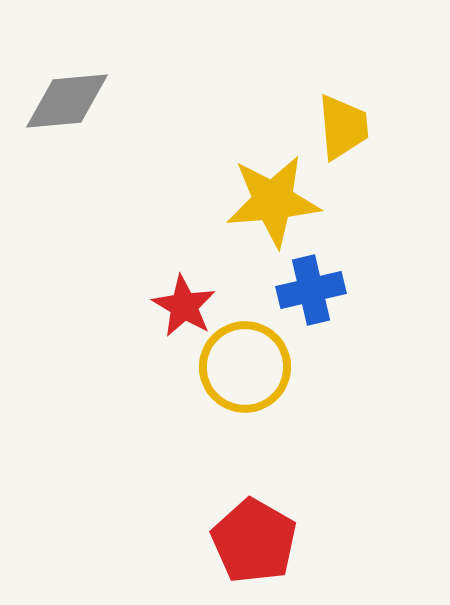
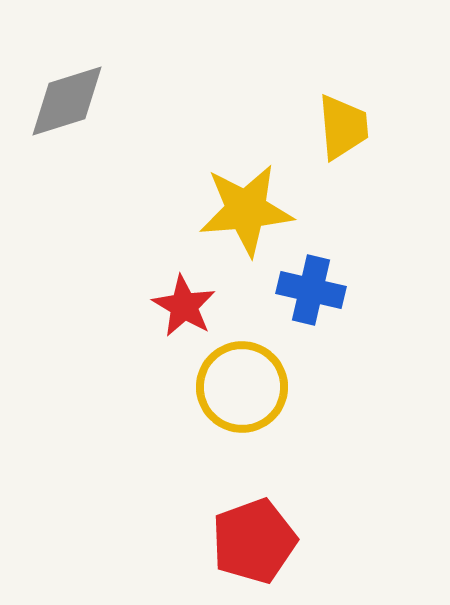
gray diamond: rotated 12 degrees counterclockwise
yellow star: moved 27 px left, 9 px down
blue cross: rotated 26 degrees clockwise
yellow circle: moved 3 px left, 20 px down
red pentagon: rotated 22 degrees clockwise
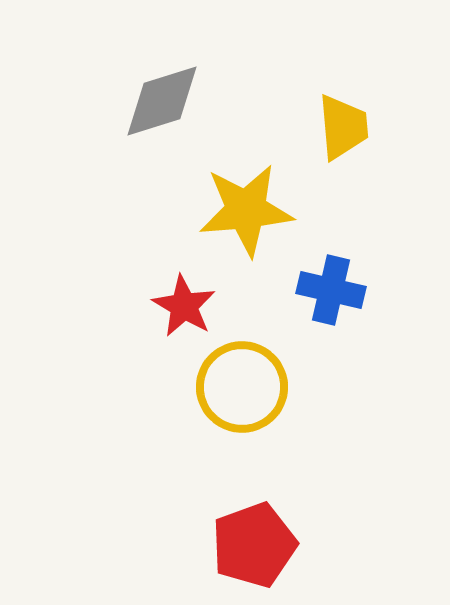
gray diamond: moved 95 px right
blue cross: moved 20 px right
red pentagon: moved 4 px down
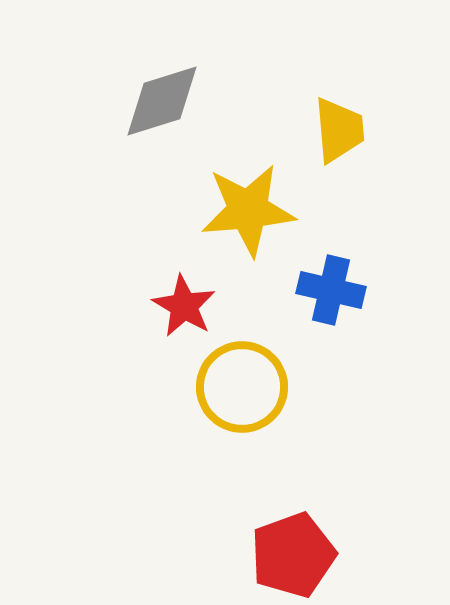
yellow trapezoid: moved 4 px left, 3 px down
yellow star: moved 2 px right
red pentagon: moved 39 px right, 10 px down
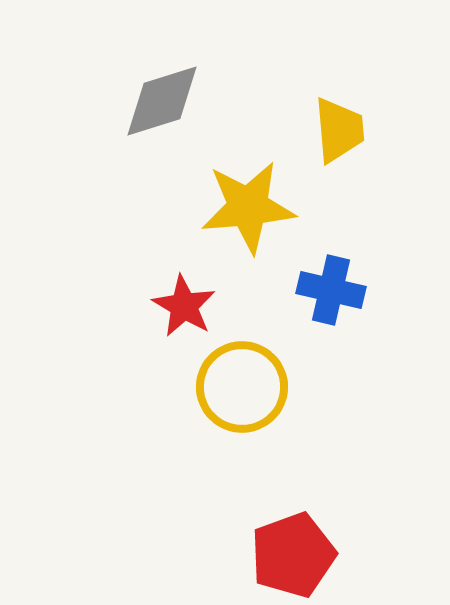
yellow star: moved 3 px up
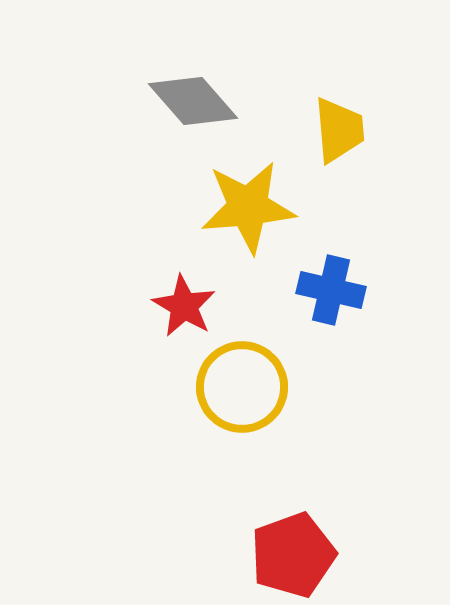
gray diamond: moved 31 px right; rotated 66 degrees clockwise
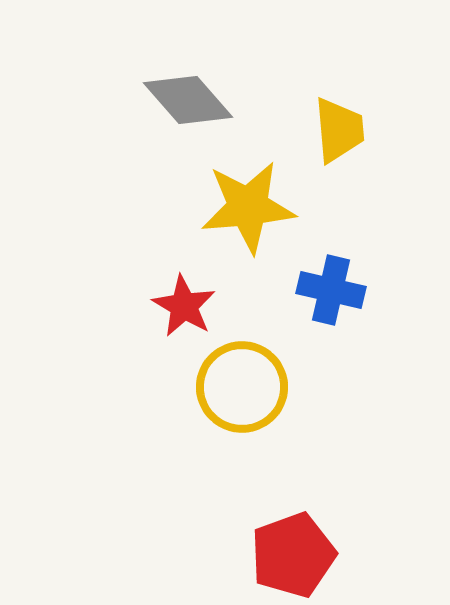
gray diamond: moved 5 px left, 1 px up
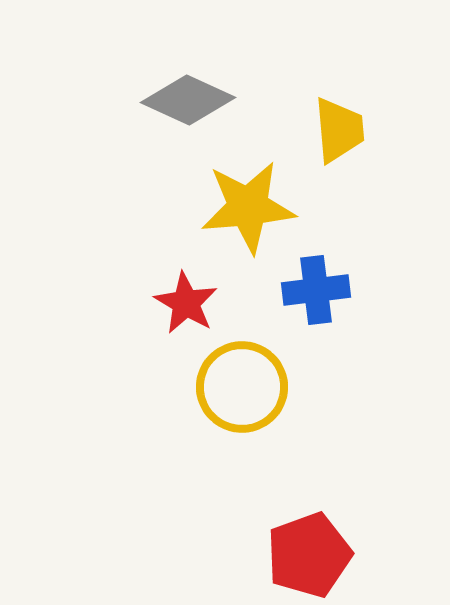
gray diamond: rotated 24 degrees counterclockwise
blue cross: moved 15 px left; rotated 20 degrees counterclockwise
red star: moved 2 px right, 3 px up
red pentagon: moved 16 px right
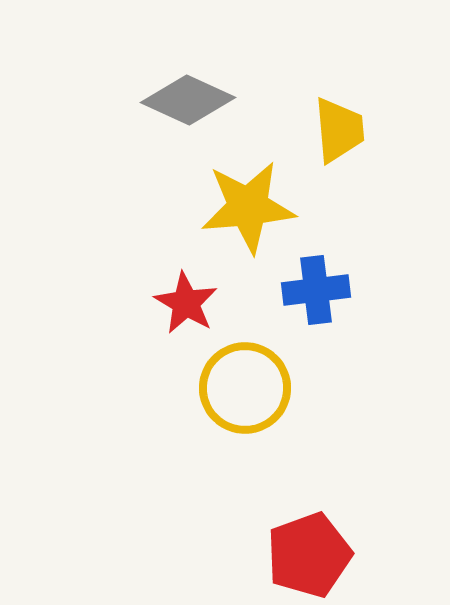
yellow circle: moved 3 px right, 1 px down
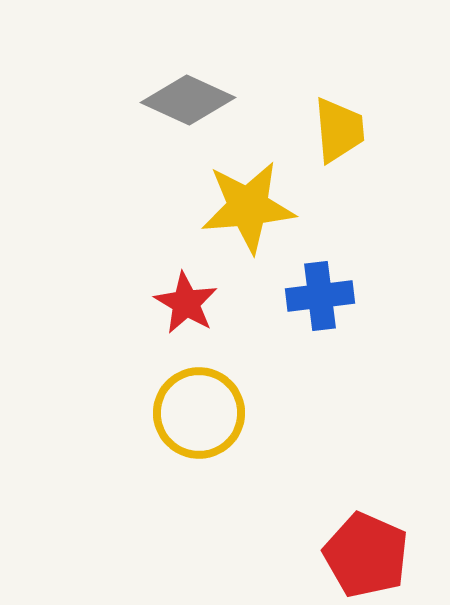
blue cross: moved 4 px right, 6 px down
yellow circle: moved 46 px left, 25 px down
red pentagon: moved 57 px right; rotated 28 degrees counterclockwise
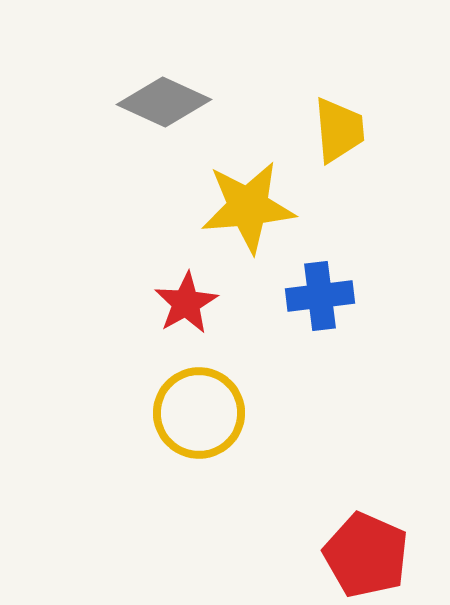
gray diamond: moved 24 px left, 2 px down
red star: rotated 12 degrees clockwise
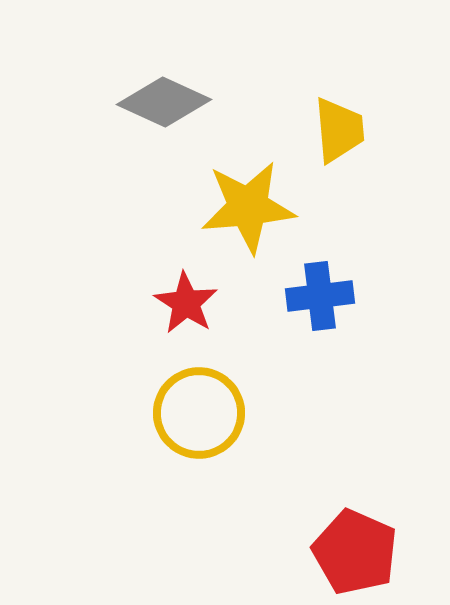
red star: rotated 10 degrees counterclockwise
red pentagon: moved 11 px left, 3 px up
